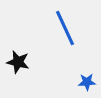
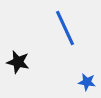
blue star: rotated 12 degrees clockwise
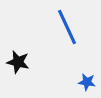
blue line: moved 2 px right, 1 px up
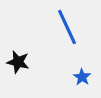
blue star: moved 5 px left, 5 px up; rotated 24 degrees clockwise
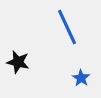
blue star: moved 1 px left, 1 px down
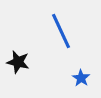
blue line: moved 6 px left, 4 px down
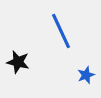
blue star: moved 5 px right, 3 px up; rotated 18 degrees clockwise
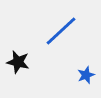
blue line: rotated 72 degrees clockwise
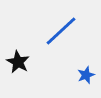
black star: rotated 15 degrees clockwise
